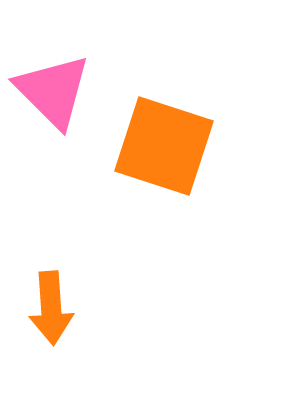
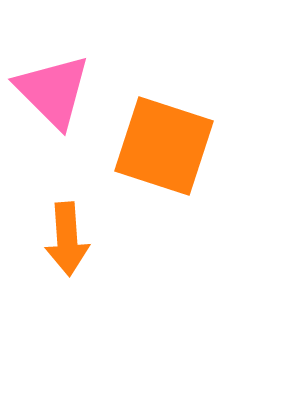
orange arrow: moved 16 px right, 69 px up
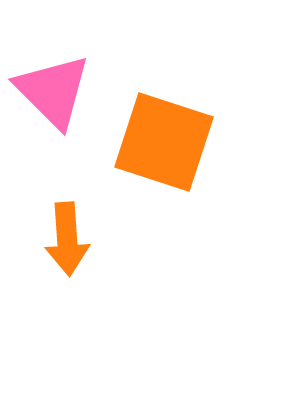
orange square: moved 4 px up
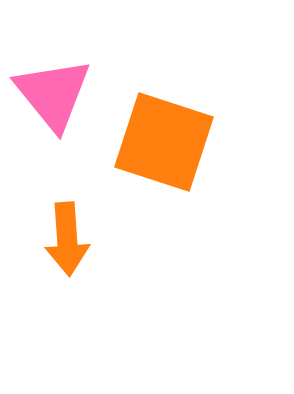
pink triangle: moved 3 px down; rotated 6 degrees clockwise
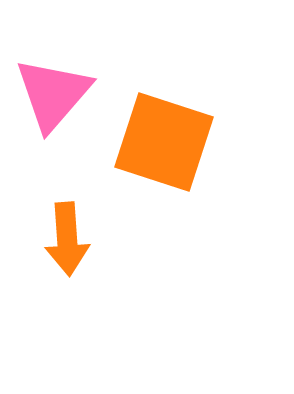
pink triangle: rotated 20 degrees clockwise
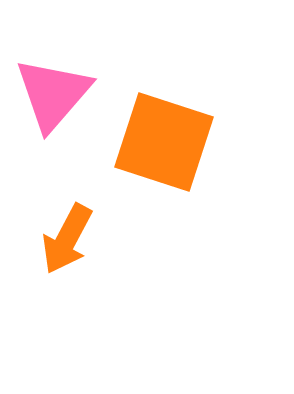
orange arrow: rotated 32 degrees clockwise
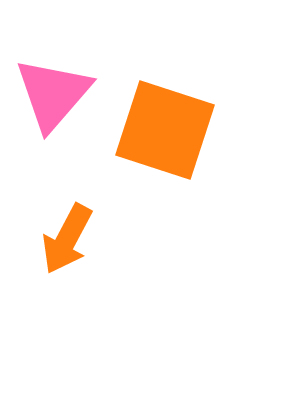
orange square: moved 1 px right, 12 px up
